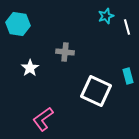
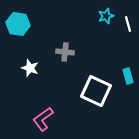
white line: moved 1 px right, 3 px up
white star: rotated 18 degrees counterclockwise
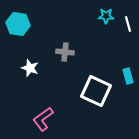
cyan star: rotated 21 degrees clockwise
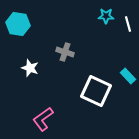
gray cross: rotated 12 degrees clockwise
cyan rectangle: rotated 28 degrees counterclockwise
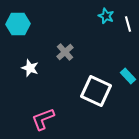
cyan star: rotated 21 degrees clockwise
cyan hexagon: rotated 10 degrees counterclockwise
gray cross: rotated 30 degrees clockwise
pink L-shape: rotated 15 degrees clockwise
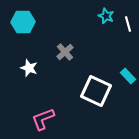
cyan hexagon: moved 5 px right, 2 px up
white star: moved 1 px left
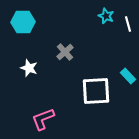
white square: rotated 28 degrees counterclockwise
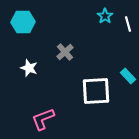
cyan star: moved 1 px left; rotated 14 degrees clockwise
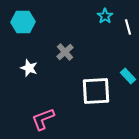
white line: moved 3 px down
